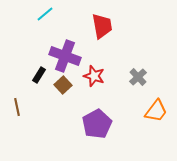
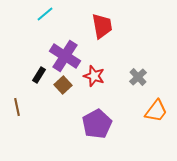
purple cross: rotated 12 degrees clockwise
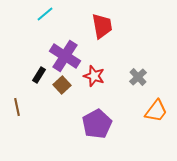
brown square: moved 1 px left
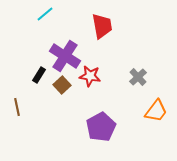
red star: moved 4 px left; rotated 10 degrees counterclockwise
purple pentagon: moved 4 px right, 3 px down
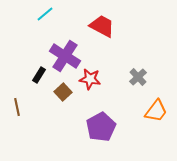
red trapezoid: rotated 52 degrees counterclockwise
red star: moved 3 px down
brown square: moved 1 px right, 7 px down
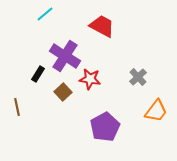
black rectangle: moved 1 px left, 1 px up
purple pentagon: moved 4 px right
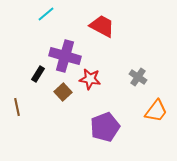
cyan line: moved 1 px right
purple cross: rotated 16 degrees counterclockwise
gray cross: rotated 12 degrees counterclockwise
purple pentagon: rotated 8 degrees clockwise
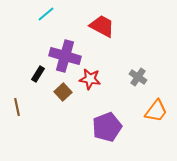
purple pentagon: moved 2 px right
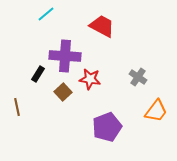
purple cross: rotated 12 degrees counterclockwise
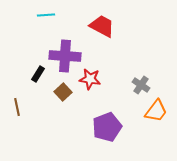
cyan line: moved 1 px down; rotated 36 degrees clockwise
gray cross: moved 3 px right, 8 px down
